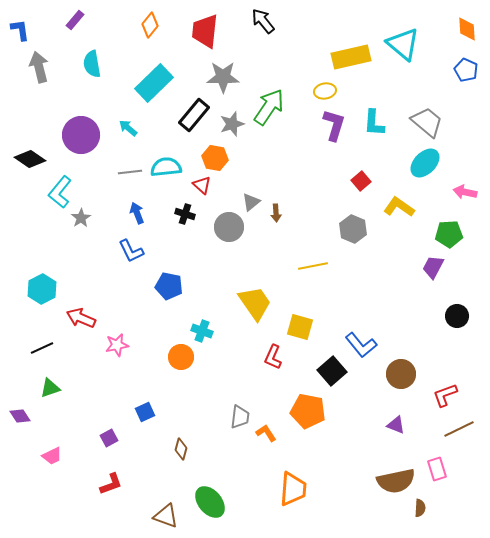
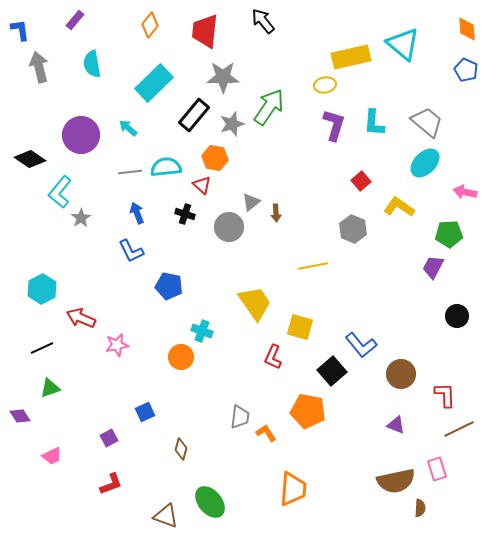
yellow ellipse at (325, 91): moved 6 px up
red L-shape at (445, 395): rotated 108 degrees clockwise
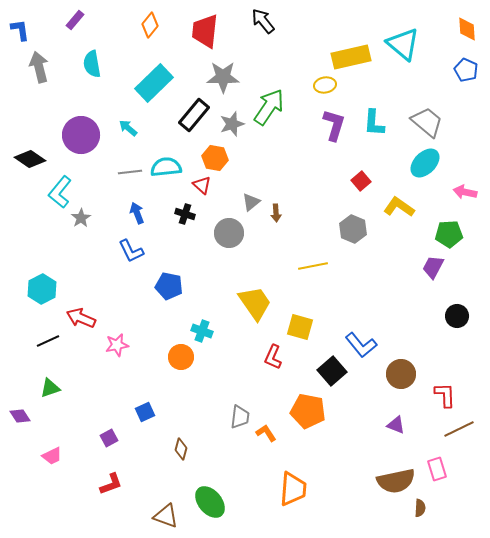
gray circle at (229, 227): moved 6 px down
black line at (42, 348): moved 6 px right, 7 px up
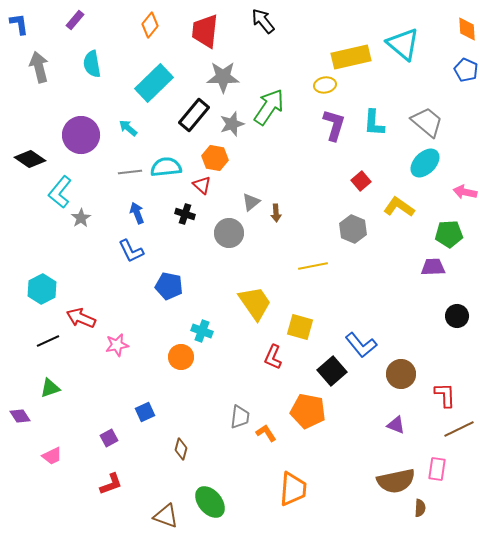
blue L-shape at (20, 30): moved 1 px left, 6 px up
purple trapezoid at (433, 267): rotated 60 degrees clockwise
pink rectangle at (437, 469): rotated 25 degrees clockwise
